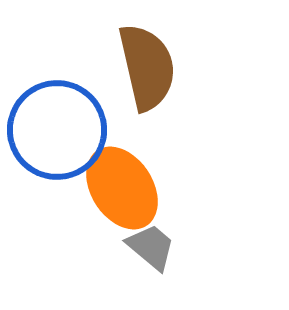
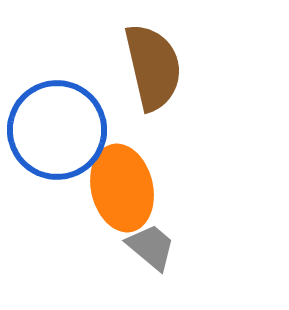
brown semicircle: moved 6 px right
orange ellipse: rotated 20 degrees clockwise
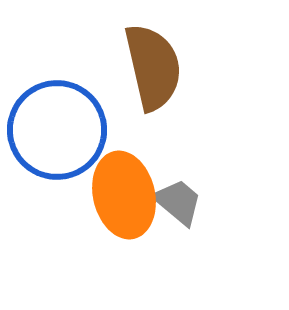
orange ellipse: moved 2 px right, 7 px down
gray trapezoid: moved 27 px right, 45 px up
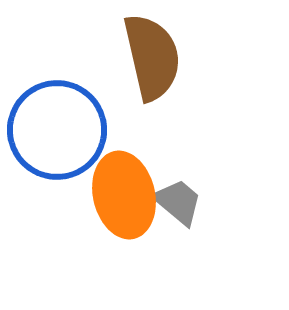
brown semicircle: moved 1 px left, 10 px up
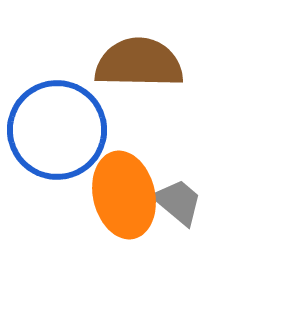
brown semicircle: moved 13 px left, 6 px down; rotated 76 degrees counterclockwise
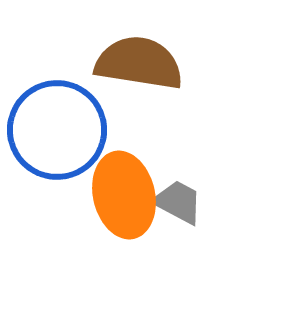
brown semicircle: rotated 8 degrees clockwise
gray trapezoid: rotated 12 degrees counterclockwise
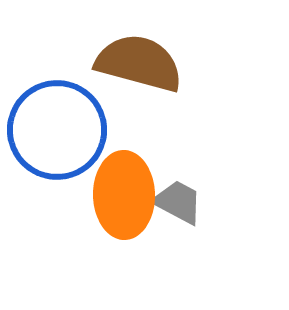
brown semicircle: rotated 6 degrees clockwise
orange ellipse: rotated 12 degrees clockwise
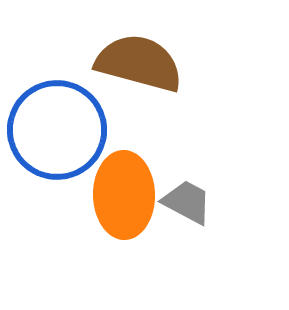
gray trapezoid: moved 9 px right
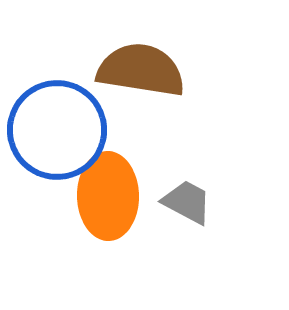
brown semicircle: moved 2 px right, 7 px down; rotated 6 degrees counterclockwise
orange ellipse: moved 16 px left, 1 px down
